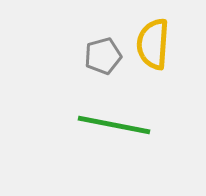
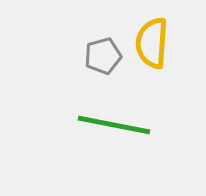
yellow semicircle: moved 1 px left, 1 px up
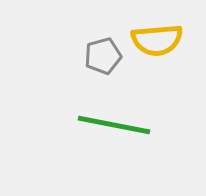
yellow semicircle: moved 5 px right, 3 px up; rotated 99 degrees counterclockwise
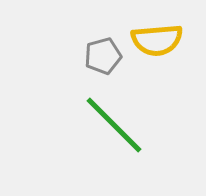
green line: rotated 34 degrees clockwise
